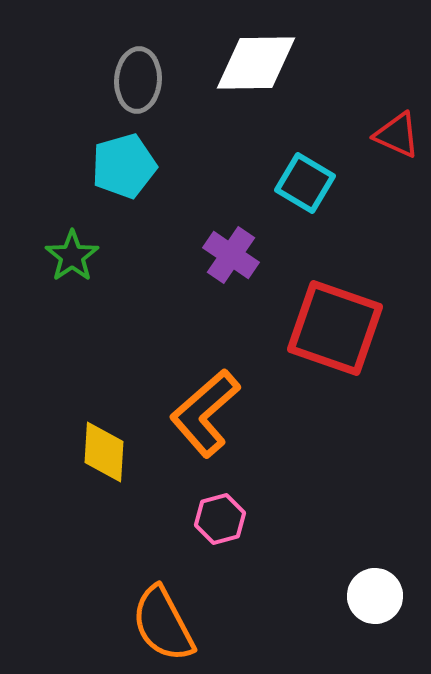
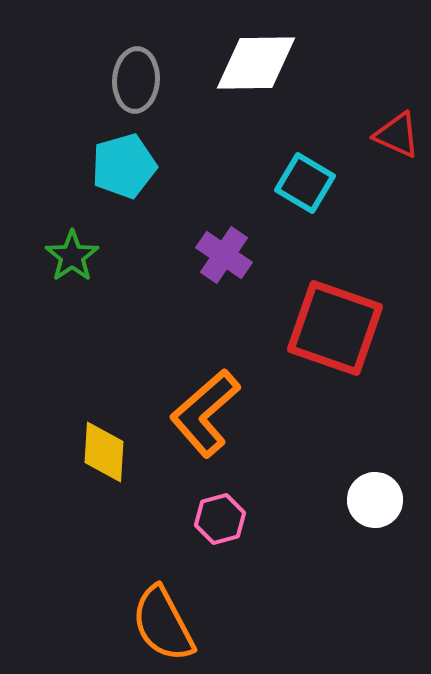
gray ellipse: moved 2 px left
purple cross: moved 7 px left
white circle: moved 96 px up
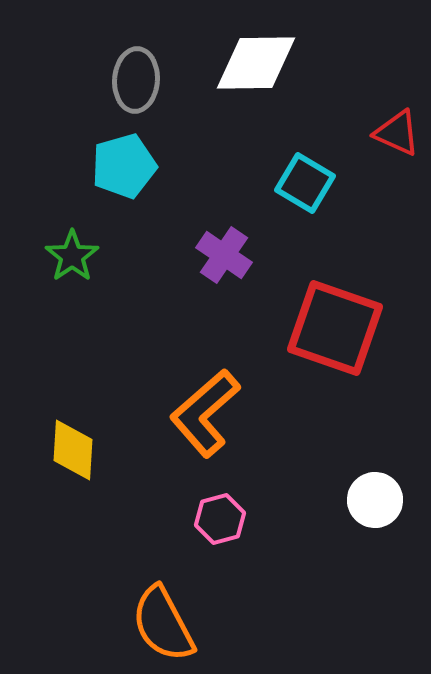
red triangle: moved 2 px up
yellow diamond: moved 31 px left, 2 px up
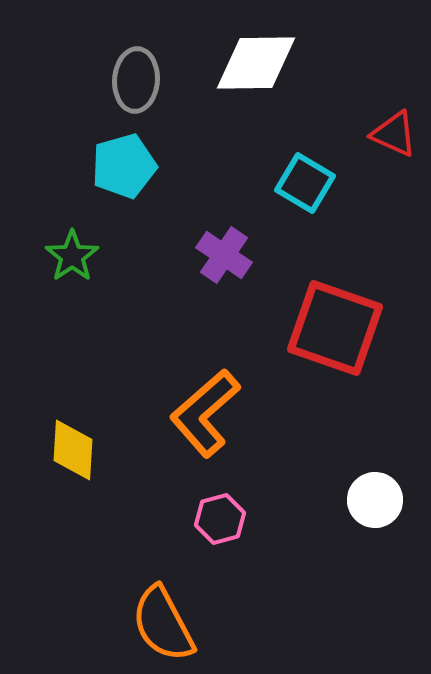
red triangle: moved 3 px left, 1 px down
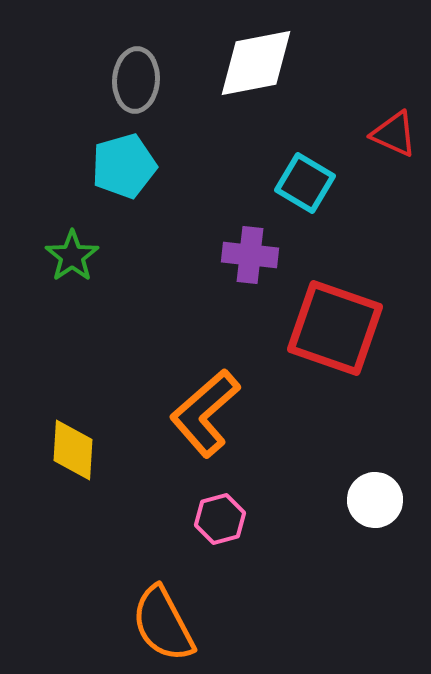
white diamond: rotated 10 degrees counterclockwise
purple cross: moved 26 px right; rotated 28 degrees counterclockwise
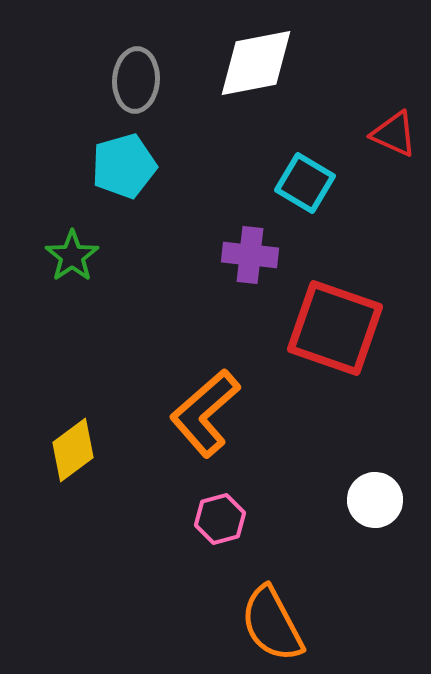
yellow diamond: rotated 50 degrees clockwise
orange semicircle: moved 109 px right
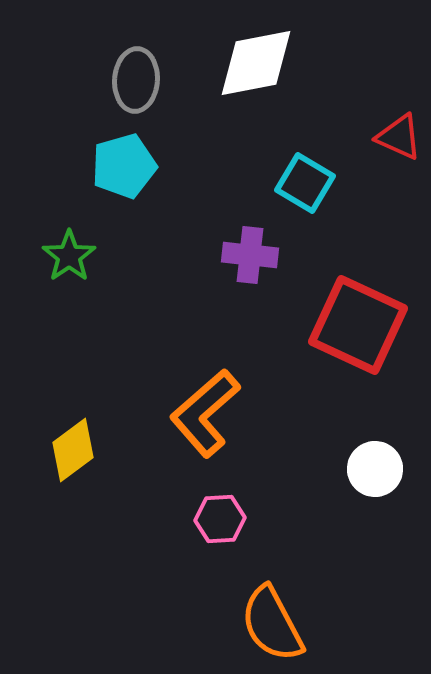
red triangle: moved 5 px right, 3 px down
green star: moved 3 px left
red square: moved 23 px right, 3 px up; rotated 6 degrees clockwise
white circle: moved 31 px up
pink hexagon: rotated 12 degrees clockwise
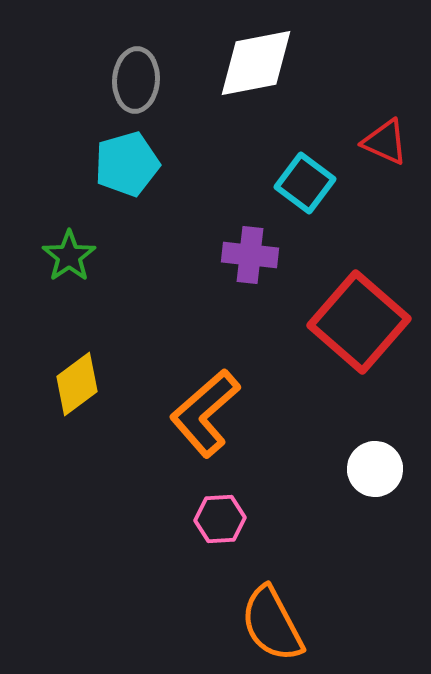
red triangle: moved 14 px left, 5 px down
cyan pentagon: moved 3 px right, 2 px up
cyan square: rotated 6 degrees clockwise
red square: moved 1 px right, 3 px up; rotated 16 degrees clockwise
yellow diamond: moved 4 px right, 66 px up
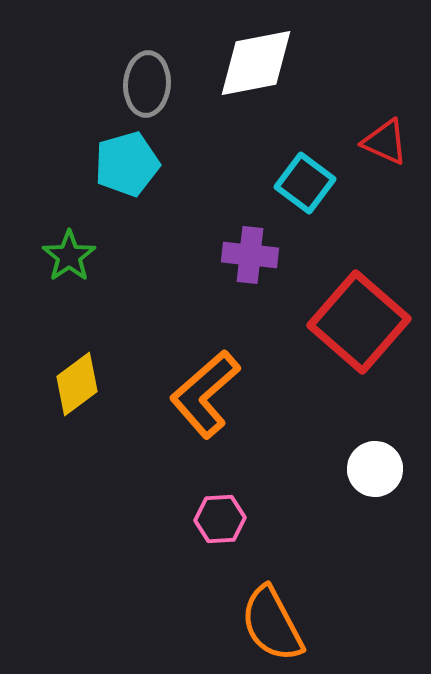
gray ellipse: moved 11 px right, 4 px down
orange L-shape: moved 19 px up
